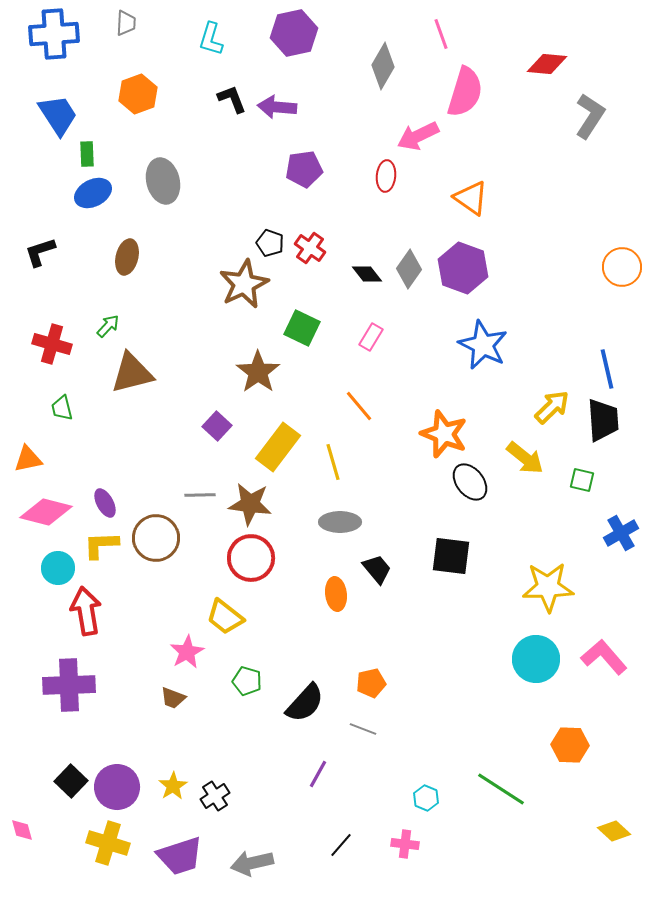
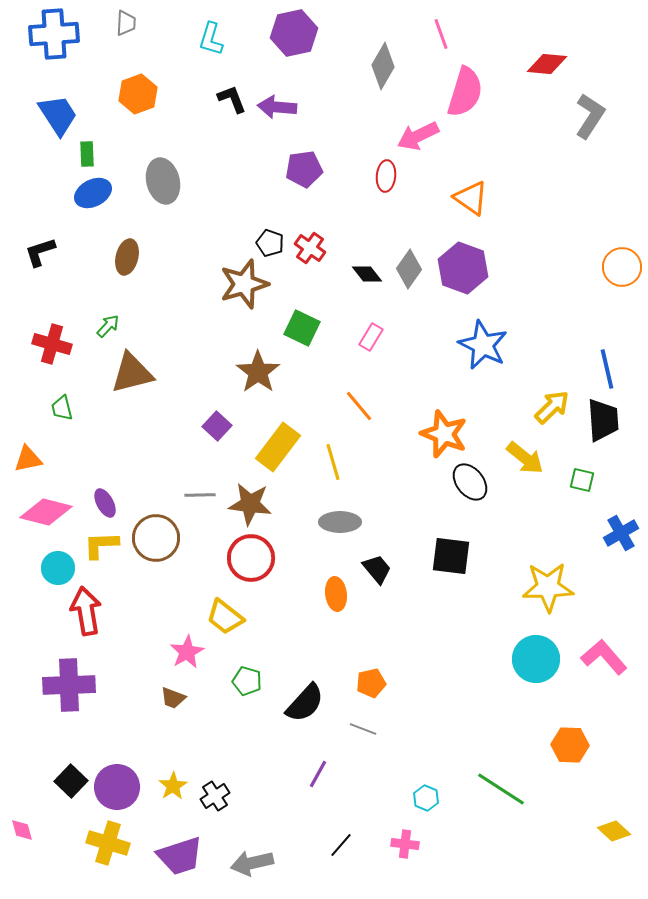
brown star at (244, 284): rotated 9 degrees clockwise
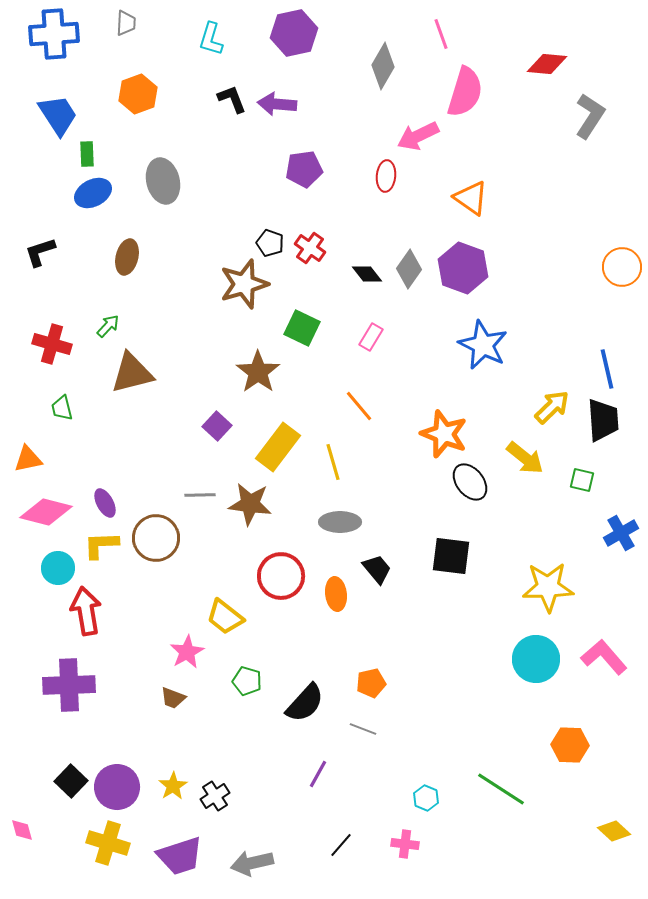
purple arrow at (277, 107): moved 3 px up
red circle at (251, 558): moved 30 px right, 18 px down
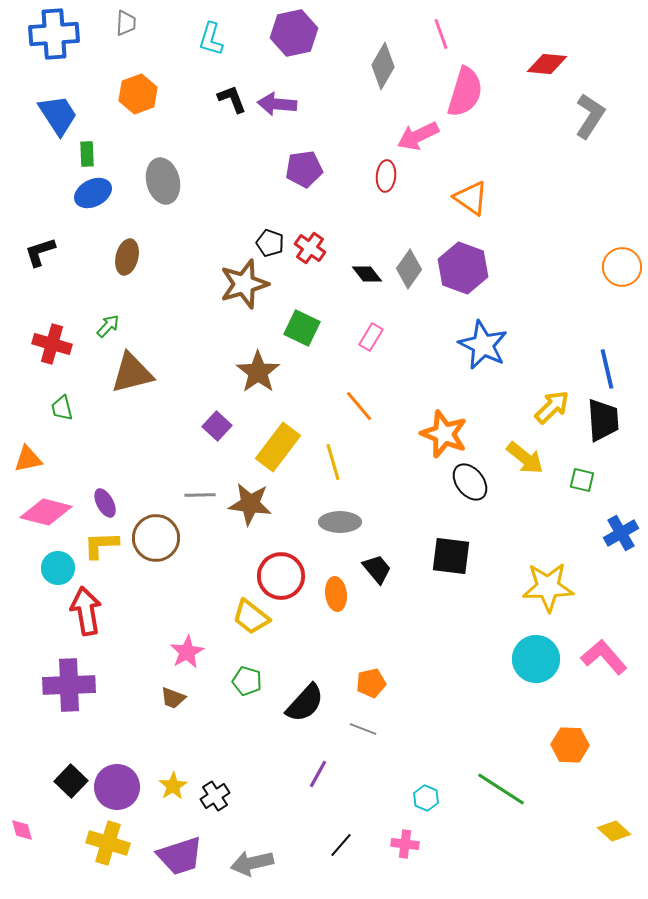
yellow trapezoid at (225, 617): moved 26 px right
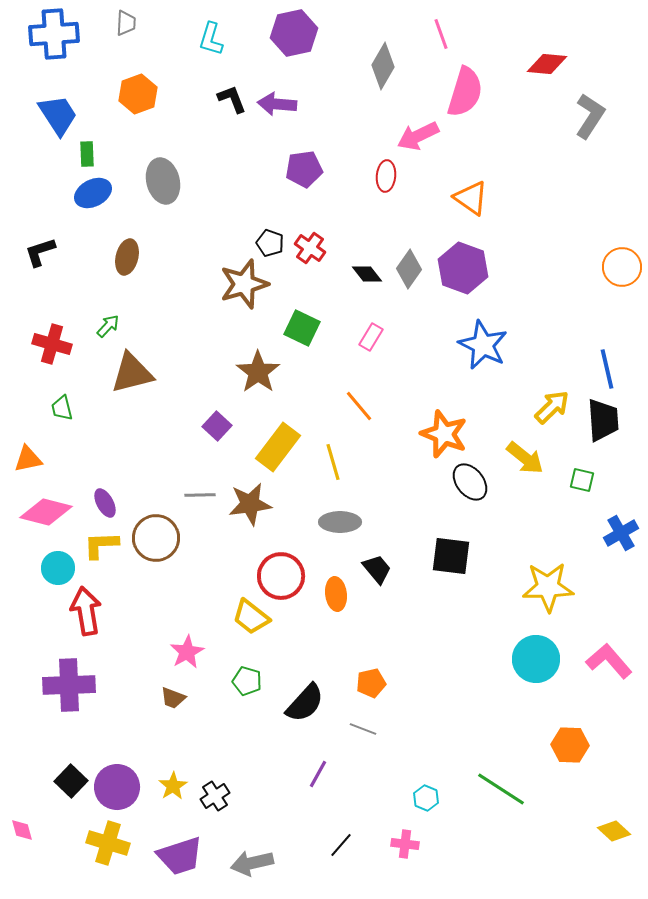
brown star at (250, 504): rotated 15 degrees counterclockwise
pink L-shape at (604, 657): moved 5 px right, 4 px down
